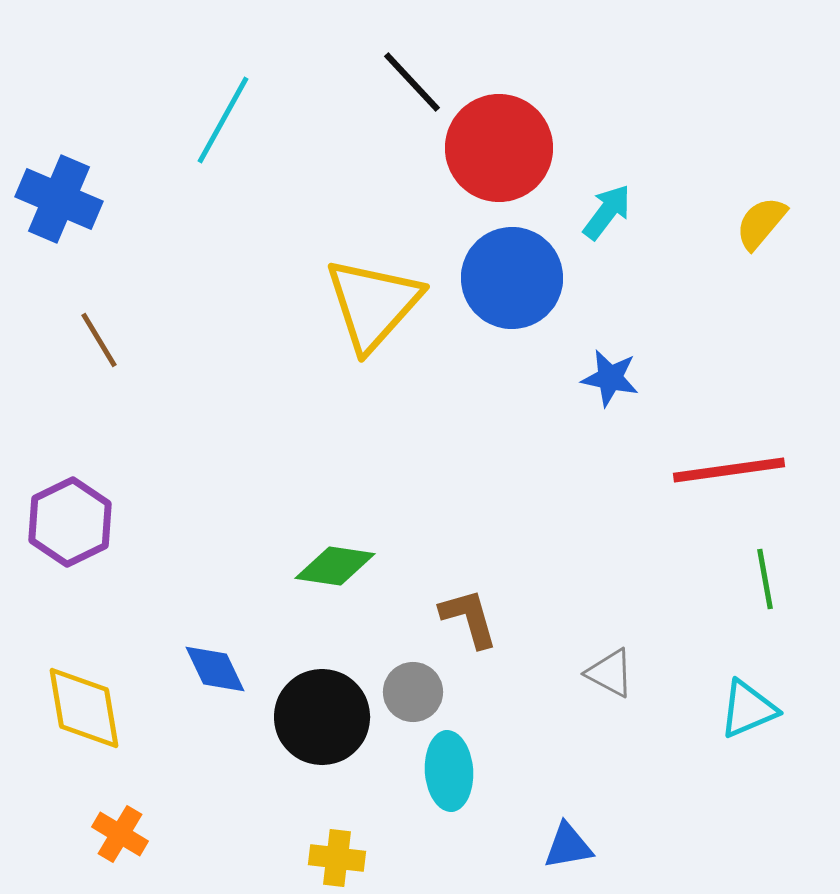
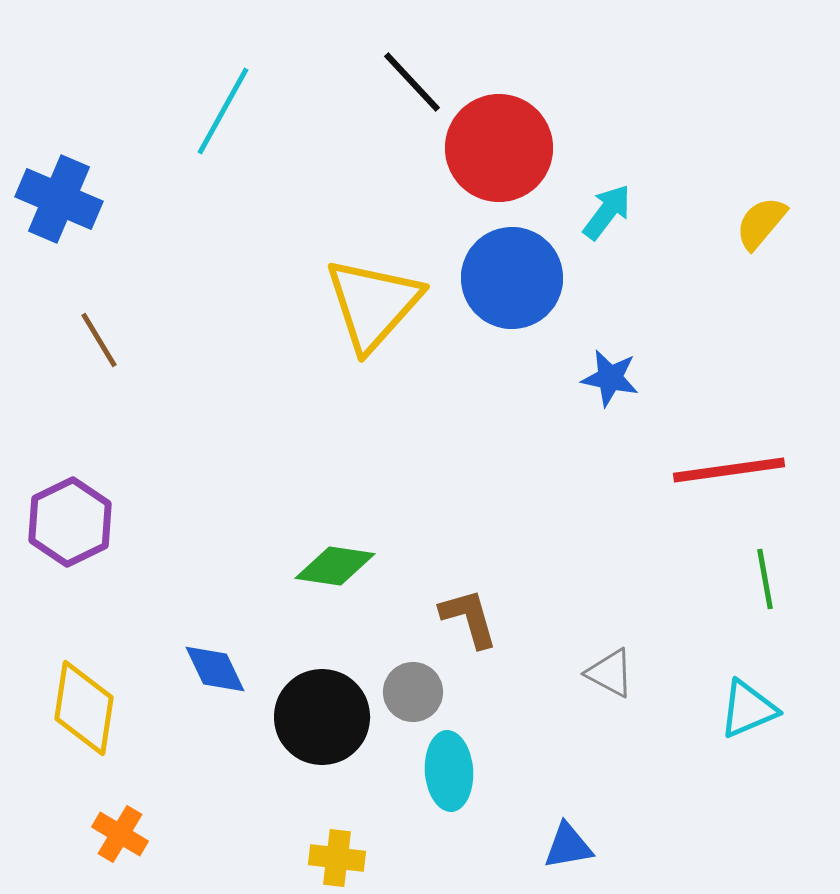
cyan line: moved 9 px up
yellow diamond: rotated 18 degrees clockwise
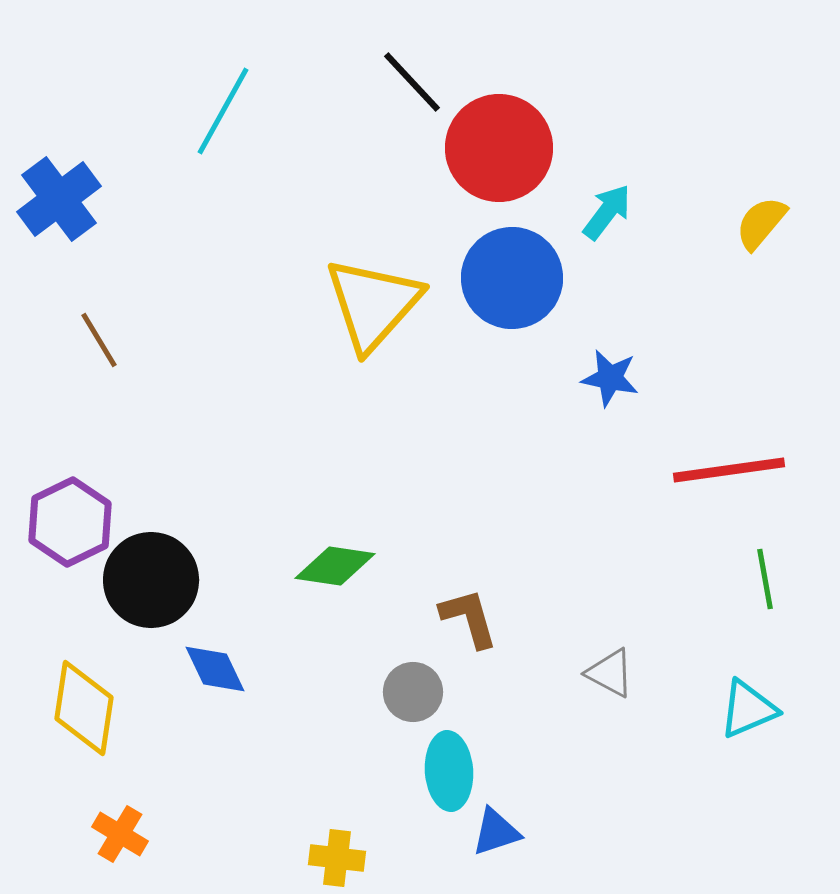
blue cross: rotated 30 degrees clockwise
black circle: moved 171 px left, 137 px up
blue triangle: moved 72 px left, 14 px up; rotated 8 degrees counterclockwise
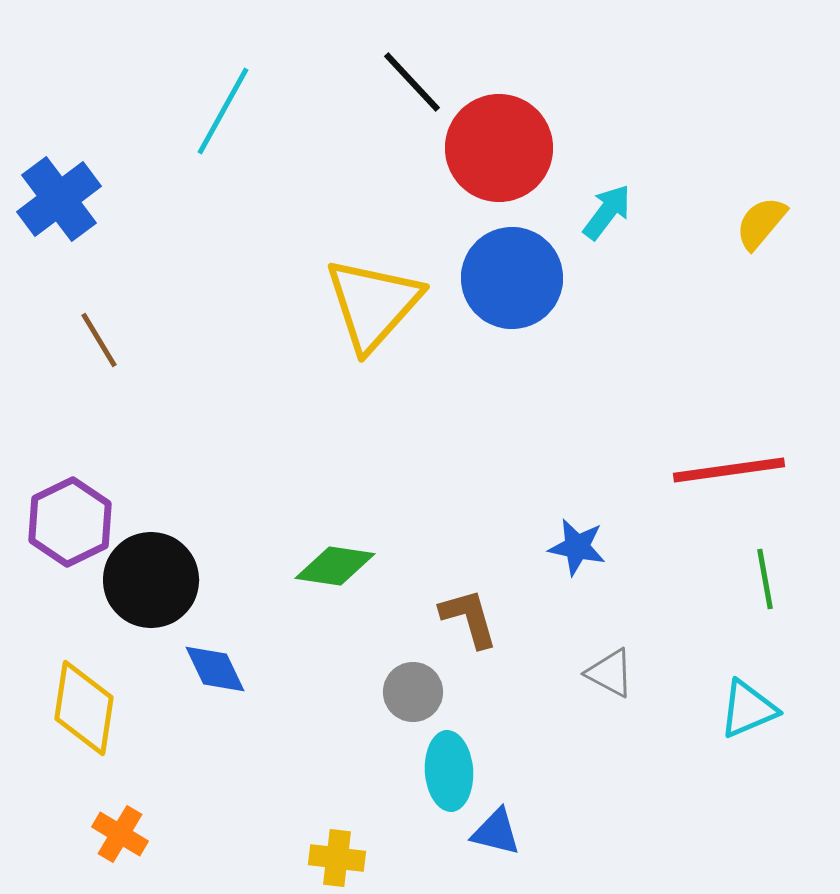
blue star: moved 33 px left, 169 px down
blue triangle: rotated 32 degrees clockwise
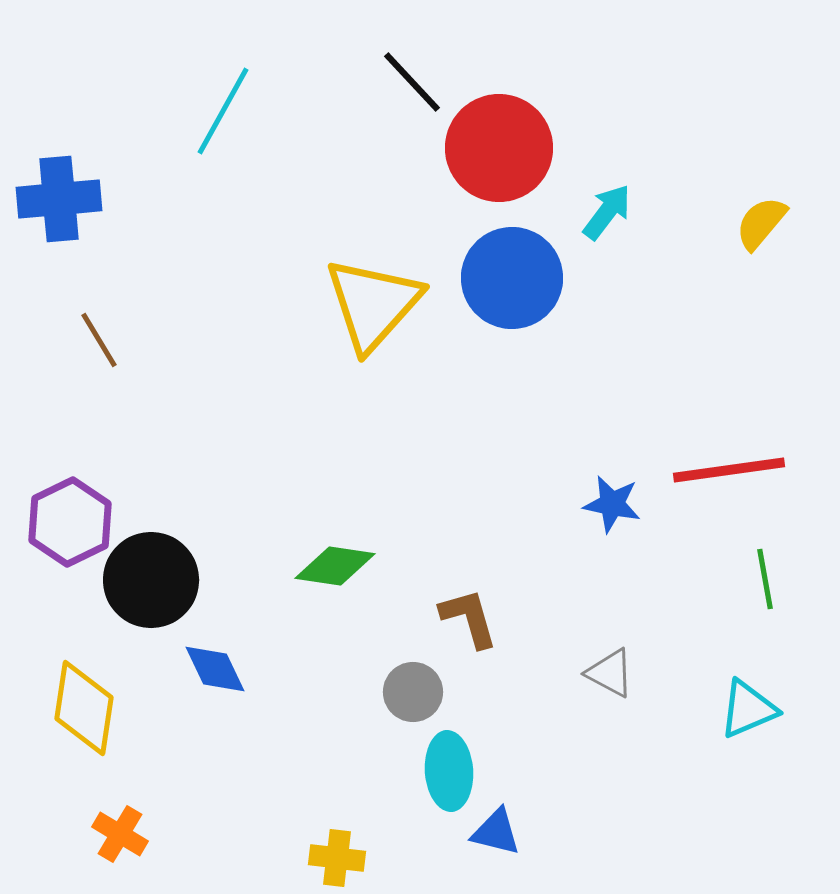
blue cross: rotated 32 degrees clockwise
blue star: moved 35 px right, 43 px up
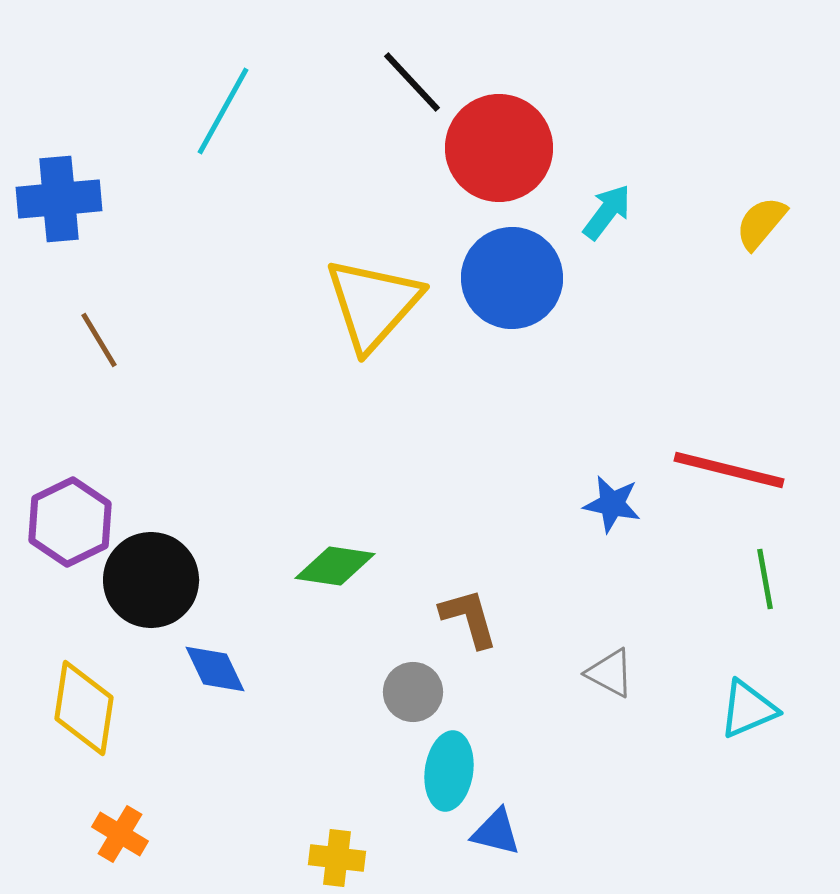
red line: rotated 22 degrees clockwise
cyan ellipse: rotated 12 degrees clockwise
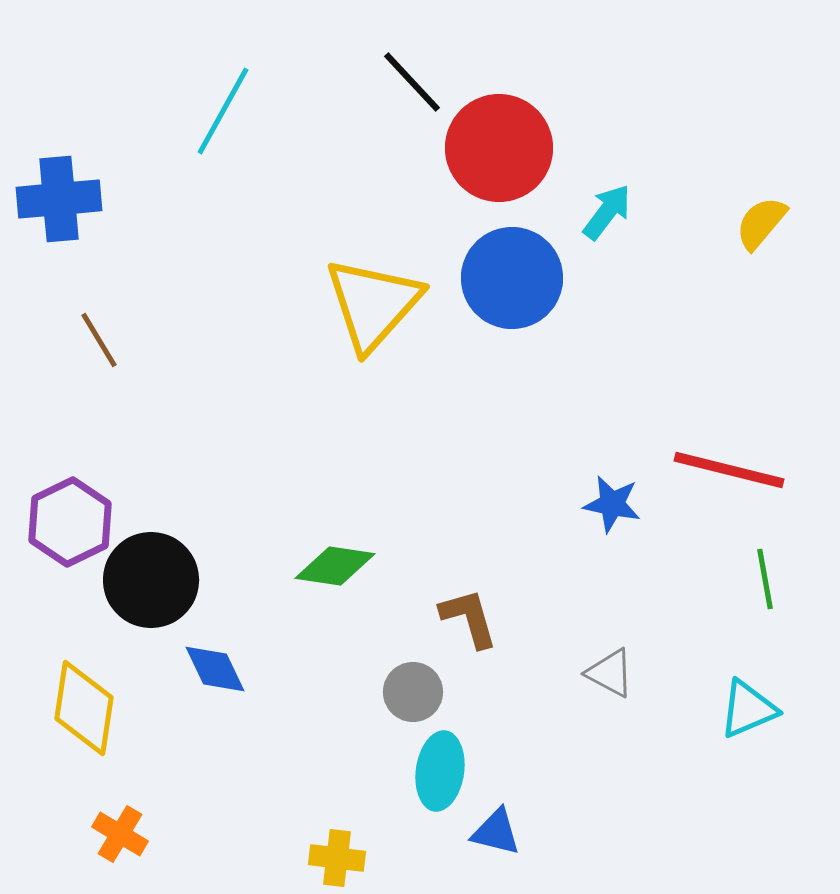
cyan ellipse: moved 9 px left
